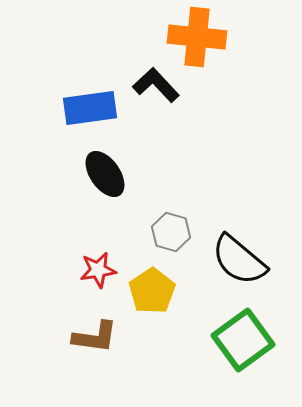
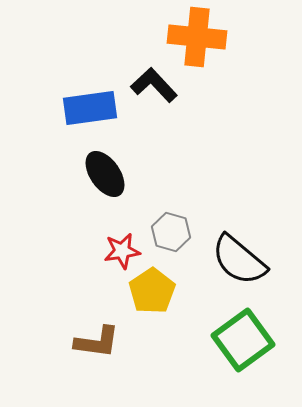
black L-shape: moved 2 px left
red star: moved 24 px right, 19 px up
brown L-shape: moved 2 px right, 5 px down
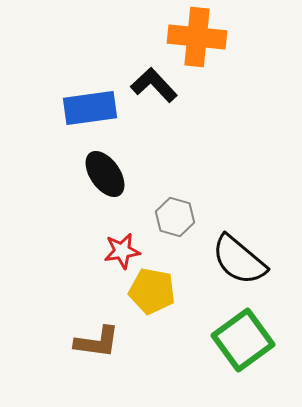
gray hexagon: moved 4 px right, 15 px up
yellow pentagon: rotated 27 degrees counterclockwise
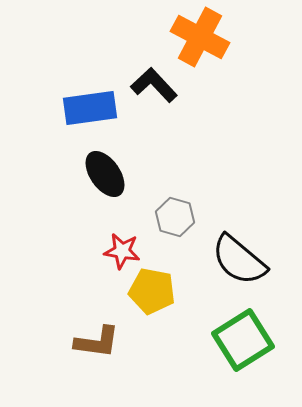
orange cross: moved 3 px right; rotated 22 degrees clockwise
red star: rotated 18 degrees clockwise
green square: rotated 4 degrees clockwise
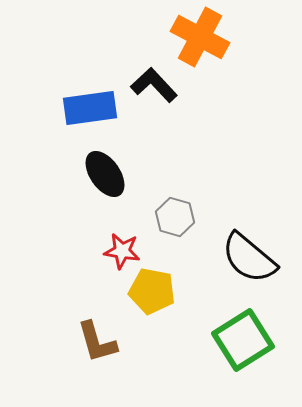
black semicircle: moved 10 px right, 2 px up
brown L-shape: rotated 66 degrees clockwise
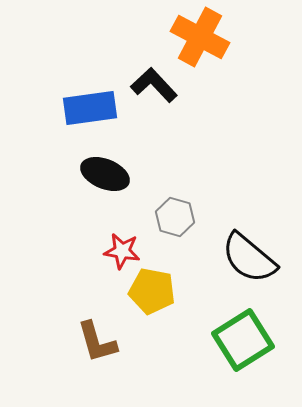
black ellipse: rotated 33 degrees counterclockwise
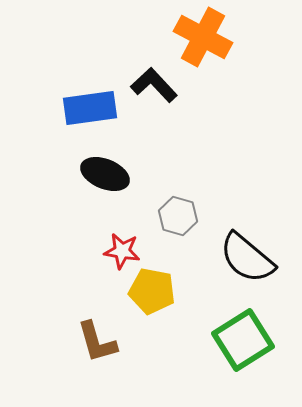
orange cross: moved 3 px right
gray hexagon: moved 3 px right, 1 px up
black semicircle: moved 2 px left
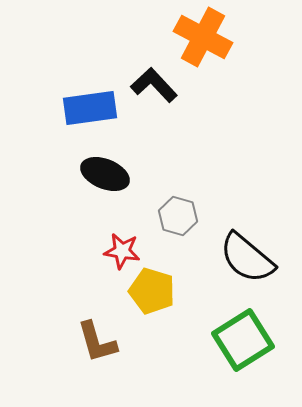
yellow pentagon: rotated 6 degrees clockwise
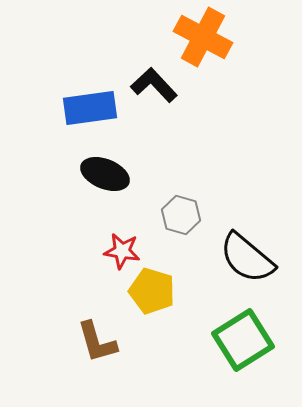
gray hexagon: moved 3 px right, 1 px up
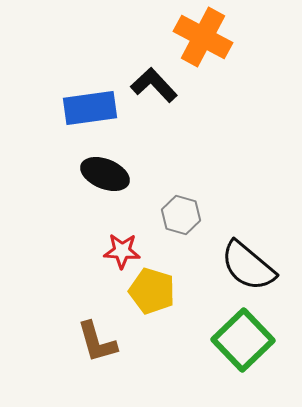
red star: rotated 6 degrees counterclockwise
black semicircle: moved 1 px right, 8 px down
green square: rotated 12 degrees counterclockwise
